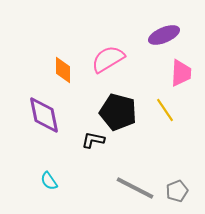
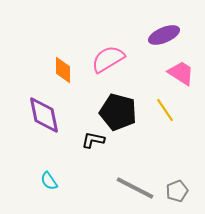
pink trapezoid: rotated 60 degrees counterclockwise
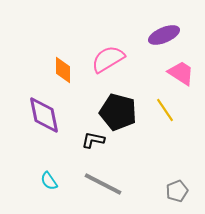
gray line: moved 32 px left, 4 px up
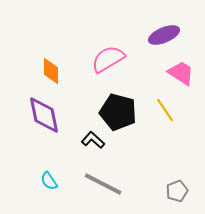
orange diamond: moved 12 px left, 1 px down
black L-shape: rotated 30 degrees clockwise
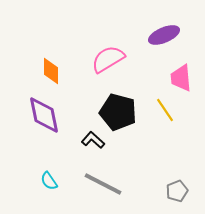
pink trapezoid: moved 5 px down; rotated 128 degrees counterclockwise
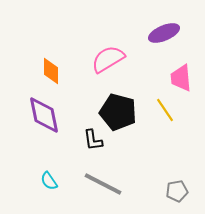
purple ellipse: moved 2 px up
black L-shape: rotated 140 degrees counterclockwise
gray pentagon: rotated 10 degrees clockwise
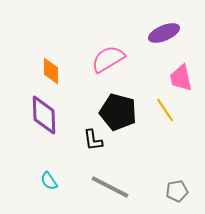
pink trapezoid: rotated 8 degrees counterclockwise
purple diamond: rotated 9 degrees clockwise
gray line: moved 7 px right, 3 px down
